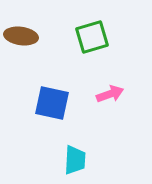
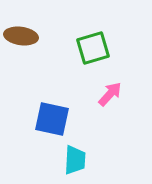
green square: moved 1 px right, 11 px down
pink arrow: rotated 28 degrees counterclockwise
blue square: moved 16 px down
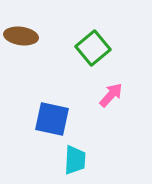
green square: rotated 24 degrees counterclockwise
pink arrow: moved 1 px right, 1 px down
